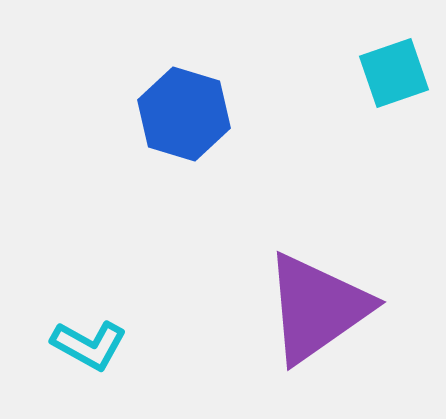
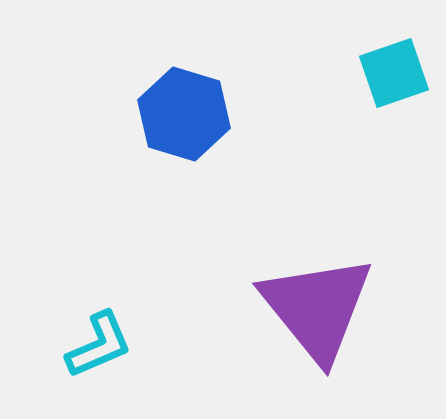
purple triangle: rotated 34 degrees counterclockwise
cyan L-shape: moved 10 px right; rotated 52 degrees counterclockwise
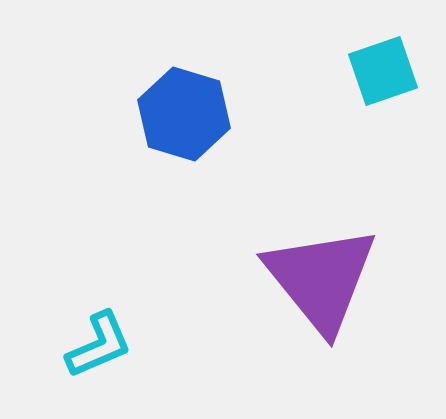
cyan square: moved 11 px left, 2 px up
purple triangle: moved 4 px right, 29 px up
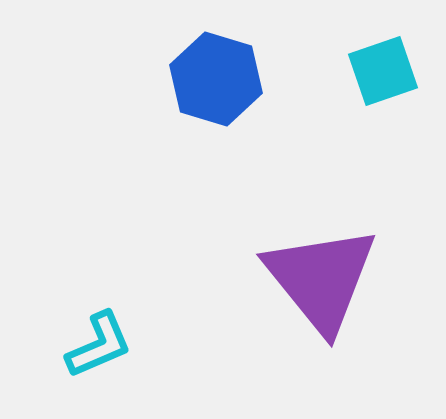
blue hexagon: moved 32 px right, 35 px up
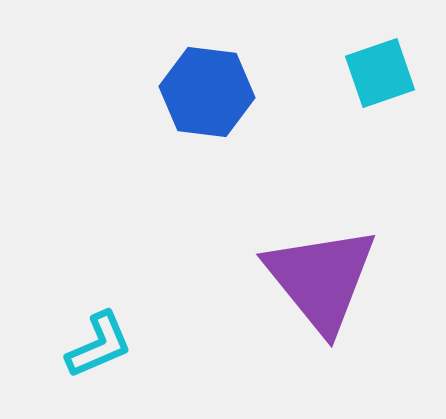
cyan square: moved 3 px left, 2 px down
blue hexagon: moved 9 px left, 13 px down; rotated 10 degrees counterclockwise
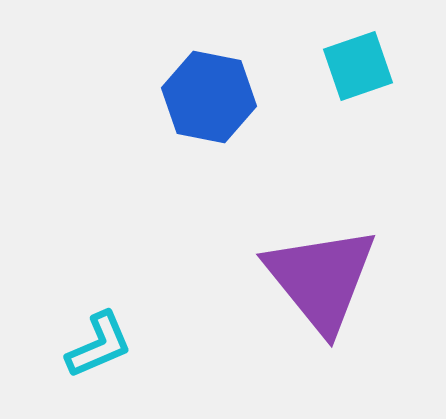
cyan square: moved 22 px left, 7 px up
blue hexagon: moved 2 px right, 5 px down; rotated 4 degrees clockwise
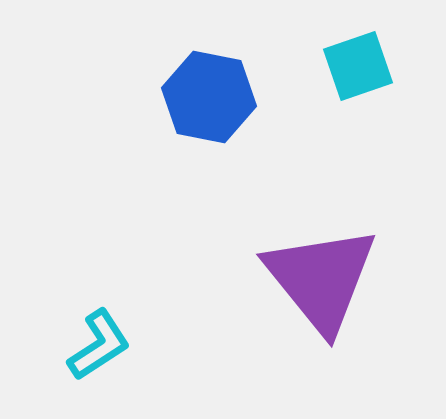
cyan L-shape: rotated 10 degrees counterclockwise
